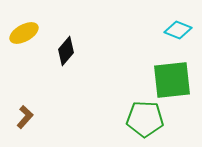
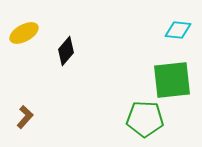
cyan diamond: rotated 16 degrees counterclockwise
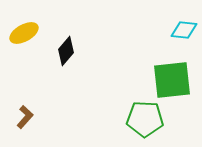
cyan diamond: moved 6 px right
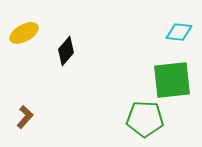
cyan diamond: moved 5 px left, 2 px down
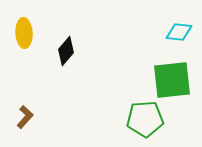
yellow ellipse: rotated 64 degrees counterclockwise
green pentagon: rotated 6 degrees counterclockwise
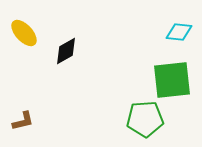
yellow ellipse: rotated 40 degrees counterclockwise
black diamond: rotated 20 degrees clockwise
brown L-shape: moved 2 px left, 4 px down; rotated 35 degrees clockwise
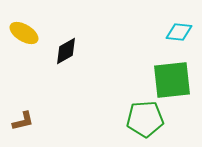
yellow ellipse: rotated 16 degrees counterclockwise
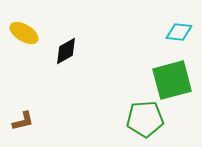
green square: rotated 9 degrees counterclockwise
